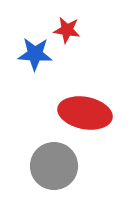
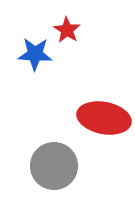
red star: rotated 24 degrees clockwise
red ellipse: moved 19 px right, 5 px down
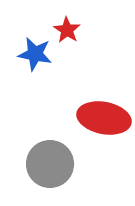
blue star: rotated 8 degrees clockwise
gray circle: moved 4 px left, 2 px up
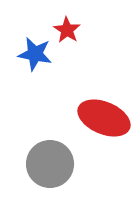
red ellipse: rotated 12 degrees clockwise
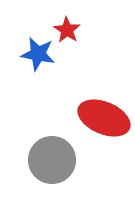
blue star: moved 3 px right
gray circle: moved 2 px right, 4 px up
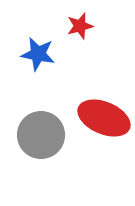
red star: moved 13 px right, 4 px up; rotated 24 degrees clockwise
gray circle: moved 11 px left, 25 px up
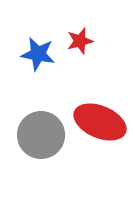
red star: moved 15 px down
red ellipse: moved 4 px left, 4 px down
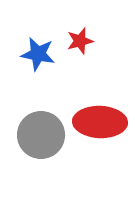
red ellipse: rotated 21 degrees counterclockwise
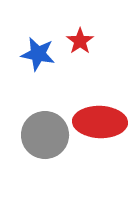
red star: rotated 20 degrees counterclockwise
gray circle: moved 4 px right
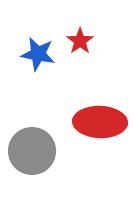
gray circle: moved 13 px left, 16 px down
